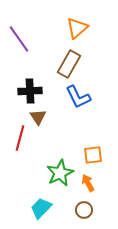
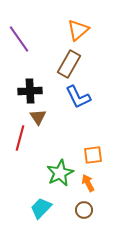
orange triangle: moved 1 px right, 2 px down
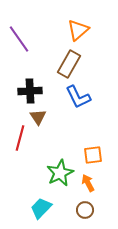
brown circle: moved 1 px right
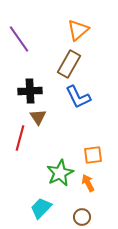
brown circle: moved 3 px left, 7 px down
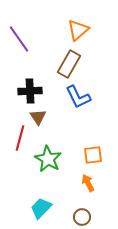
green star: moved 12 px left, 14 px up; rotated 16 degrees counterclockwise
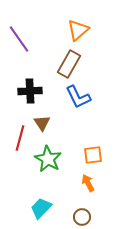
brown triangle: moved 4 px right, 6 px down
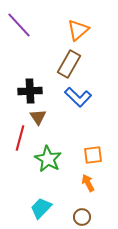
purple line: moved 14 px up; rotated 8 degrees counterclockwise
blue L-shape: rotated 20 degrees counterclockwise
brown triangle: moved 4 px left, 6 px up
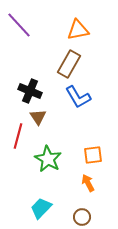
orange triangle: rotated 30 degrees clockwise
black cross: rotated 25 degrees clockwise
blue L-shape: rotated 16 degrees clockwise
red line: moved 2 px left, 2 px up
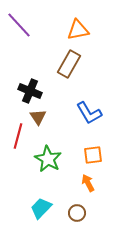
blue L-shape: moved 11 px right, 16 px down
brown circle: moved 5 px left, 4 px up
